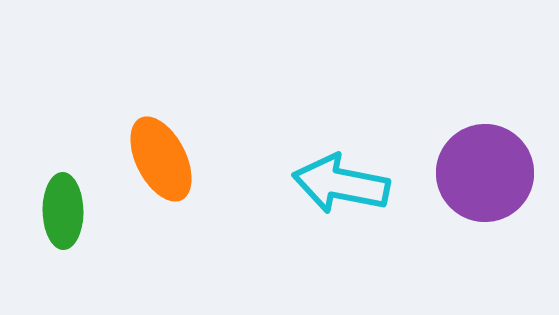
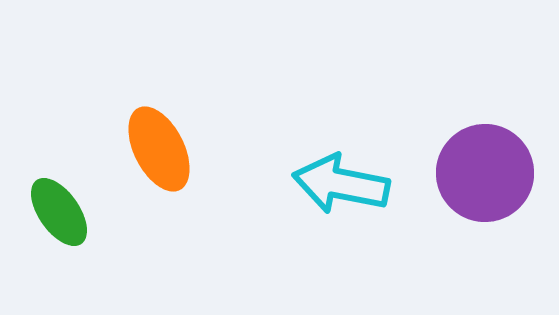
orange ellipse: moved 2 px left, 10 px up
green ellipse: moved 4 px left, 1 px down; rotated 34 degrees counterclockwise
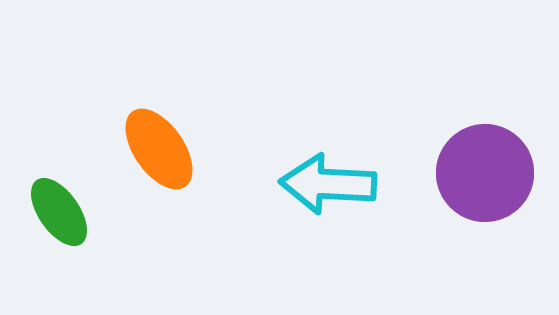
orange ellipse: rotated 8 degrees counterclockwise
cyan arrow: moved 13 px left; rotated 8 degrees counterclockwise
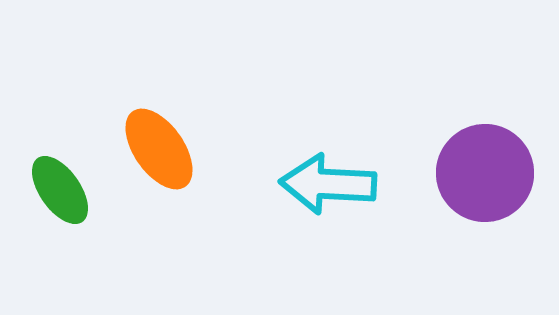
green ellipse: moved 1 px right, 22 px up
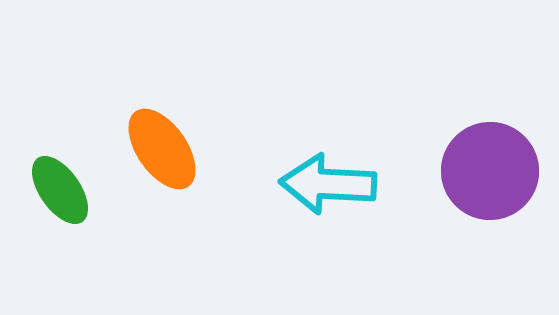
orange ellipse: moved 3 px right
purple circle: moved 5 px right, 2 px up
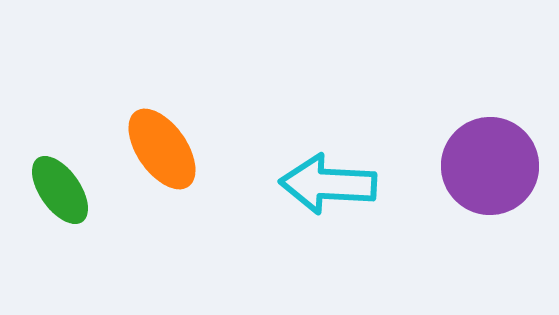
purple circle: moved 5 px up
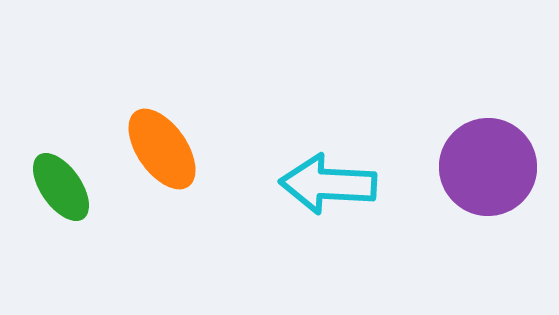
purple circle: moved 2 px left, 1 px down
green ellipse: moved 1 px right, 3 px up
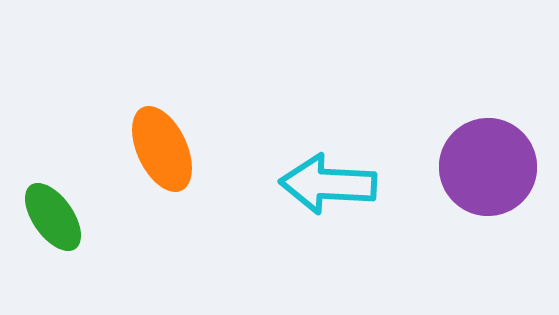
orange ellipse: rotated 10 degrees clockwise
green ellipse: moved 8 px left, 30 px down
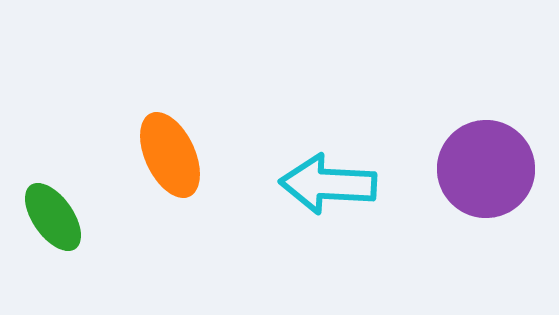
orange ellipse: moved 8 px right, 6 px down
purple circle: moved 2 px left, 2 px down
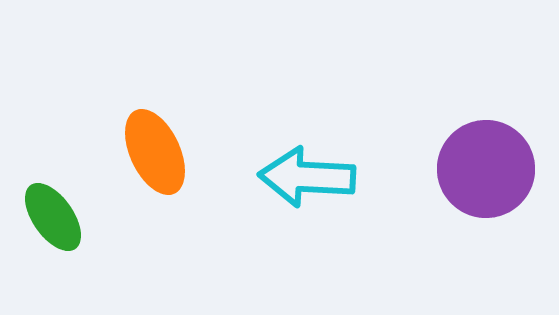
orange ellipse: moved 15 px left, 3 px up
cyan arrow: moved 21 px left, 7 px up
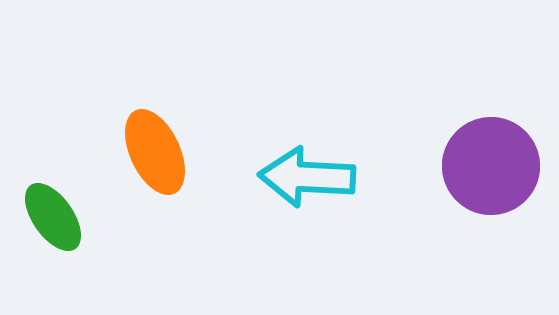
purple circle: moved 5 px right, 3 px up
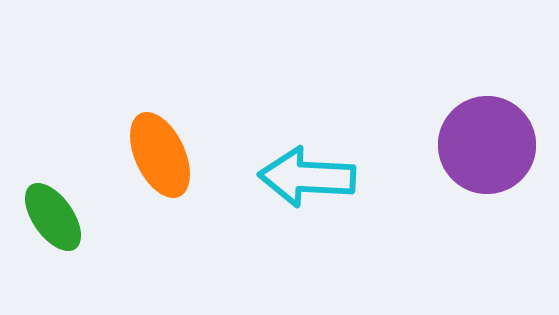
orange ellipse: moved 5 px right, 3 px down
purple circle: moved 4 px left, 21 px up
